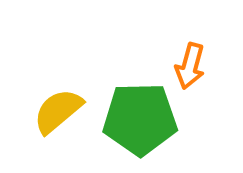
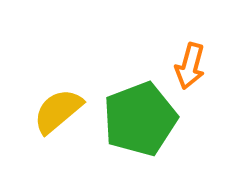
green pentagon: rotated 20 degrees counterclockwise
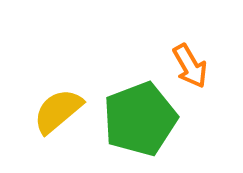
orange arrow: rotated 45 degrees counterclockwise
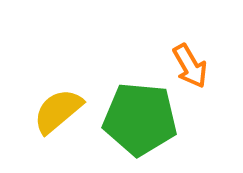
green pentagon: rotated 26 degrees clockwise
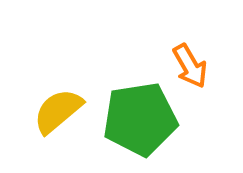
green pentagon: rotated 14 degrees counterclockwise
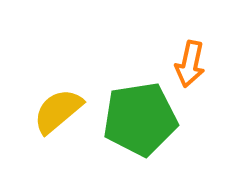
orange arrow: moved 2 px up; rotated 42 degrees clockwise
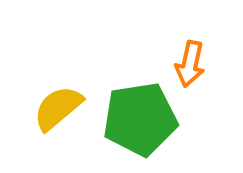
yellow semicircle: moved 3 px up
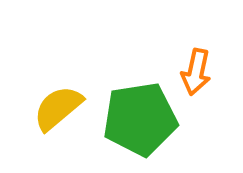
orange arrow: moved 6 px right, 8 px down
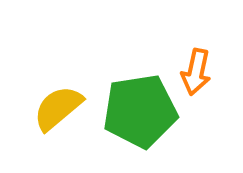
green pentagon: moved 8 px up
